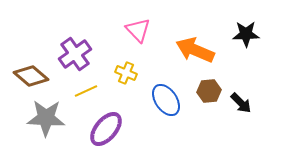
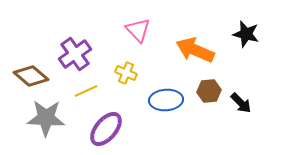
black star: rotated 16 degrees clockwise
blue ellipse: rotated 60 degrees counterclockwise
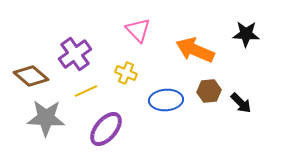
black star: rotated 12 degrees counterclockwise
